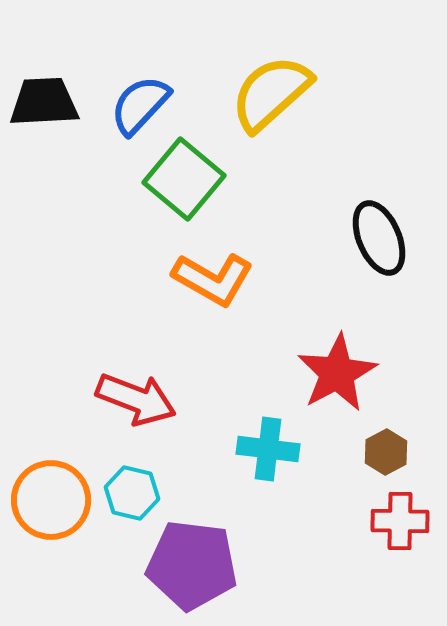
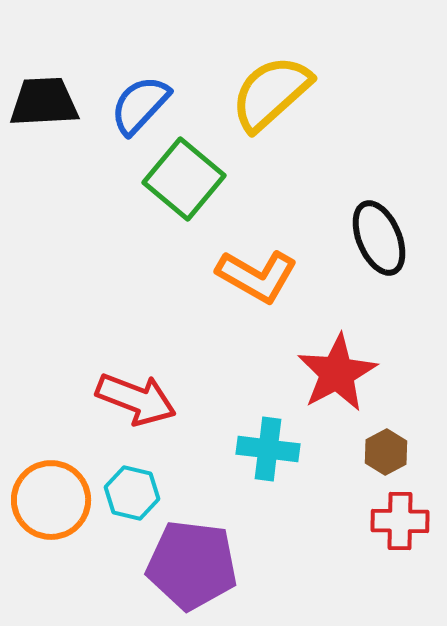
orange L-shape: moved 44 px right, 3 px up
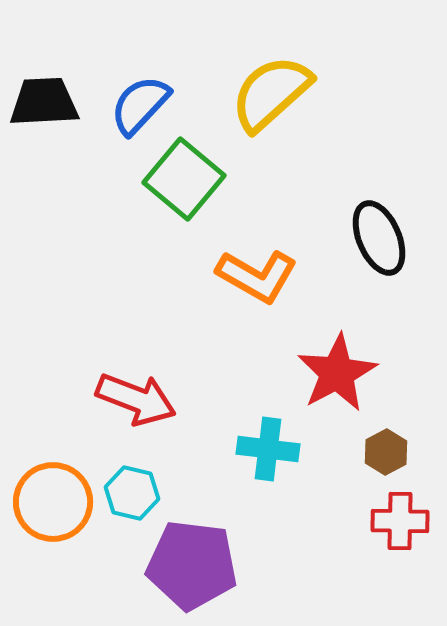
orange circle: moved 2 px right, 2 px down
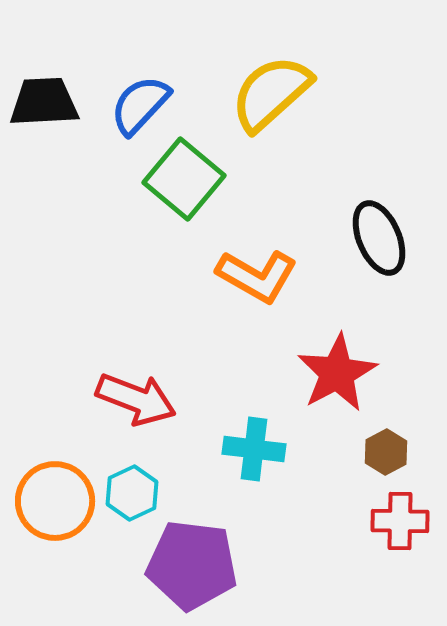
cyan cross: moved 14 px left
cyan hexagon: rotated 22 degrees clockwise
orange circle: moved 2 px right, 1 px up
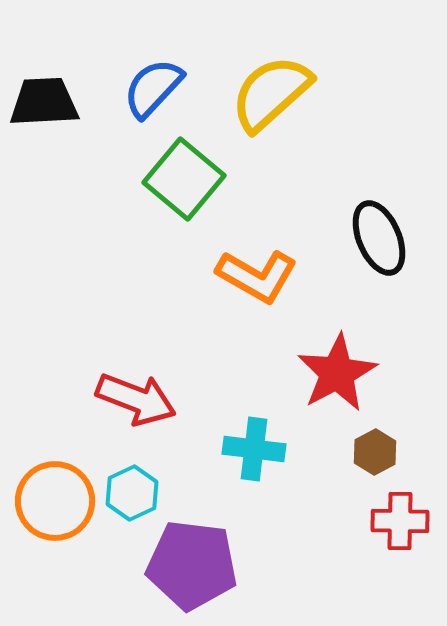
blue semicircle: moved 13 px right, 17 px up
brown hexagon: moved 11 px left
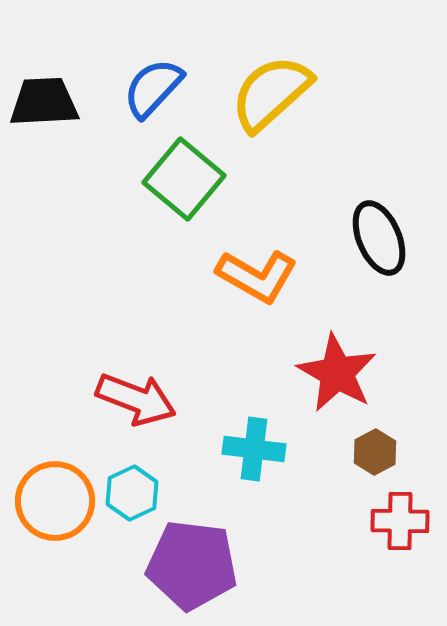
red star: rotated 14 degrees counterclockwise
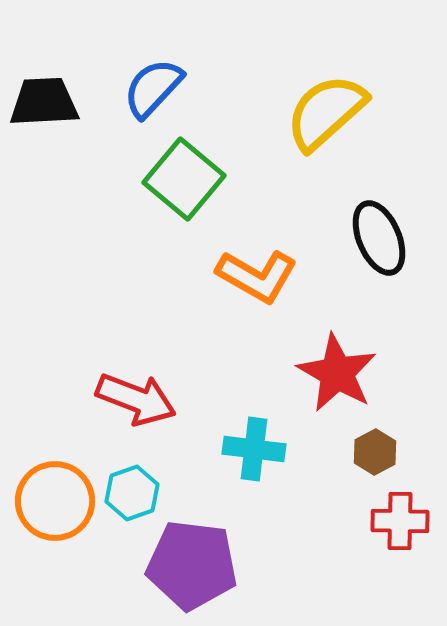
yellow semicircle: moved 55 px right, 19 px down
cyan hexagon: rotated 6 degrees clockwise
